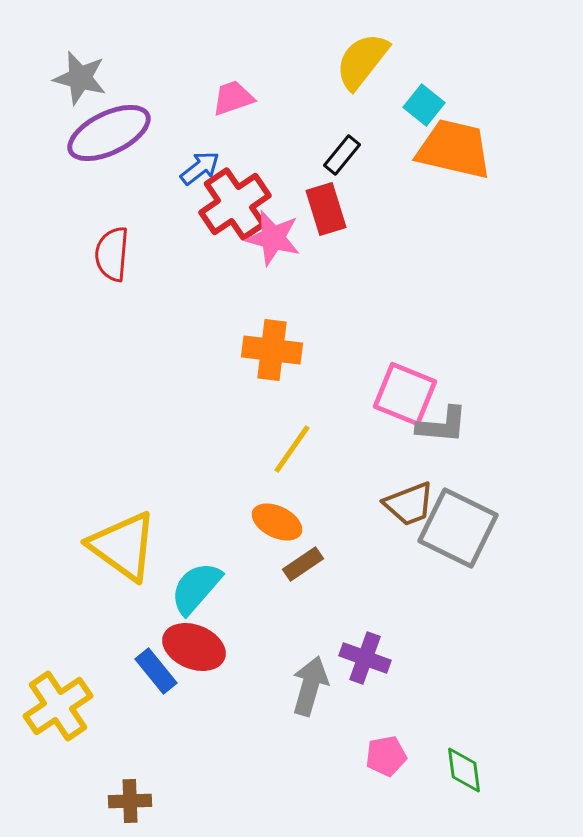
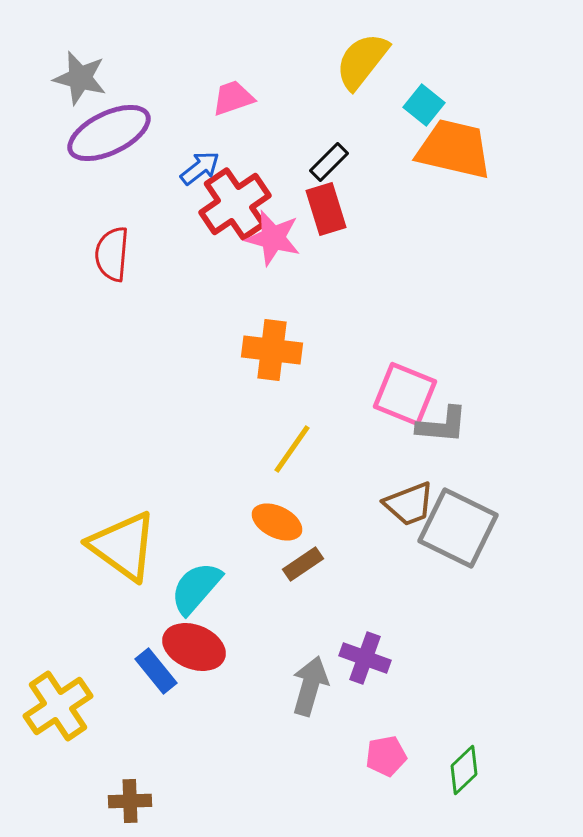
black rectangle: moved 13 px left, 7 px down; rotated 6 degrees clockwise
green diamond: rotated 54 degrees clockwise
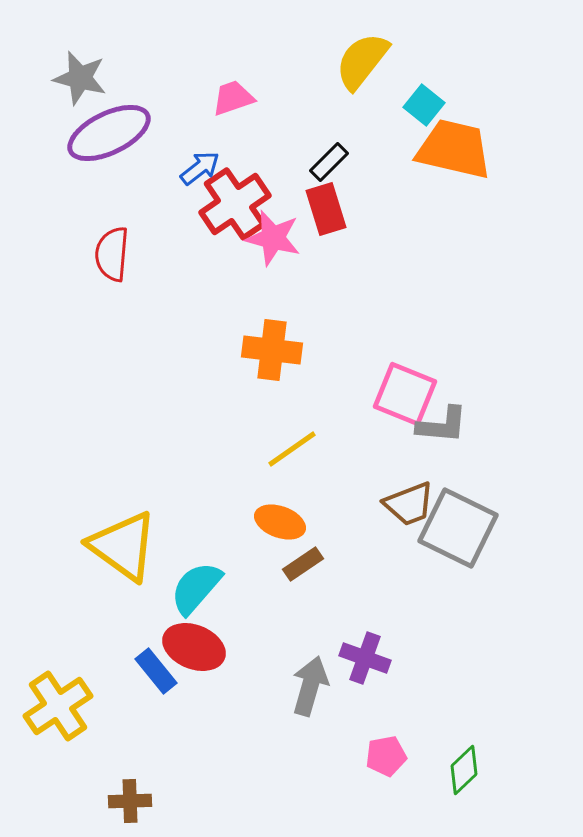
yellow line: rotated 20 degrees clockwise
orange ellipse: moved 3 px right; rotated 6 degrees counterclockwise
